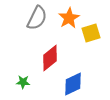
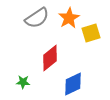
gray semicircle: rotated 30 degrees clockwise
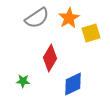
red diamond: rotated 20 degrees counterclockwise
green star: moved 1 px up
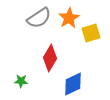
gray semicircle: moved 2 px right
green star: moved 2 px left
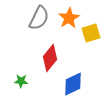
gray semicircle: rotated 30 degrees counterclockwise
red diamond: rotated 8 degrees clockwise
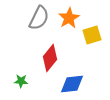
yellow square: moved 1 px right, 2 px down
blue diamond: moved 1 px left; rotated 20 degrees clockwise
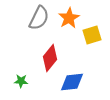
blue diamond: moved 2 px up
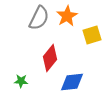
orange star: moved 2 px left, 2 px up
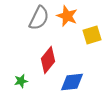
orange star: rotated 20 degrees counterclockwise
red diamond: moved 2 px left, 2 px down
green star: rotated 16 degrees counterclockwise
